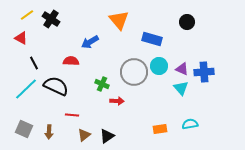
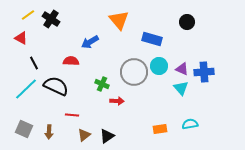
yellow line: moved 1 px right
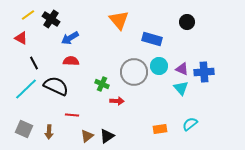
blue arrow: moved 20 px left, 4 px up
cyan semicircle: rotated 28 degrees counterclockwise
brown triangle: moved 3 px right, 1 px down
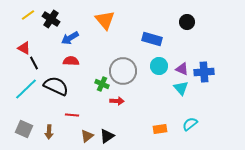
orange triangle: moved 14 px left
red triangle: moved 3 px right, 10 px down
gray circle: moved 11 px left, 1 px up
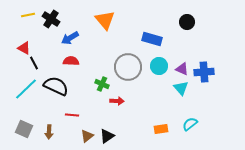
yellow line: rotated 24 degrees clockwise
gray circle: moved 5 px right, 4 px up
orange rectangle: moved 1 px right
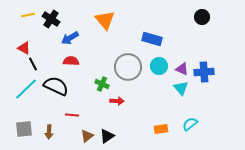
black circle: moved 15 px right, 5 px up
black line: moved 1 px left, 1 px down
gray square: rotated 30 degrees counterclockwise
